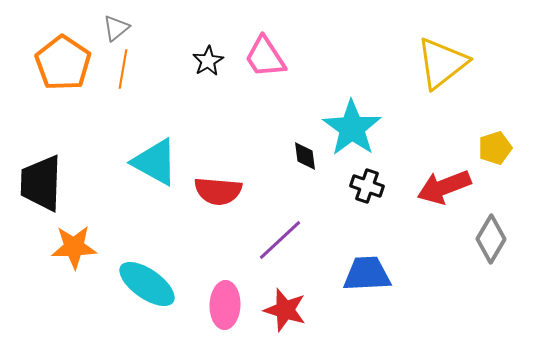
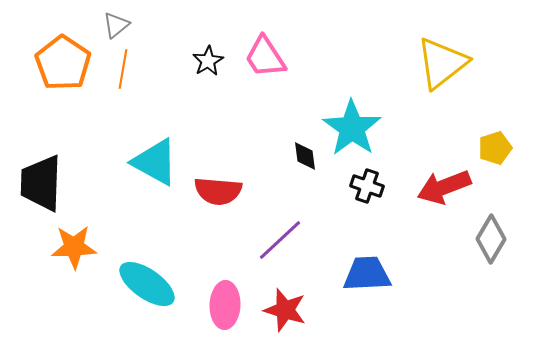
gray triangle: moved 3 px up
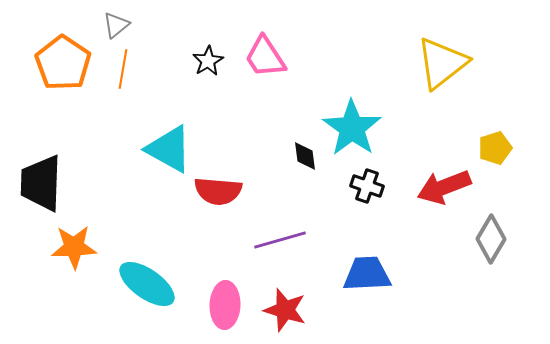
cyan triangle: moved 14 px right, 13 px up
purple line: rotated 27 degrees clockwise
